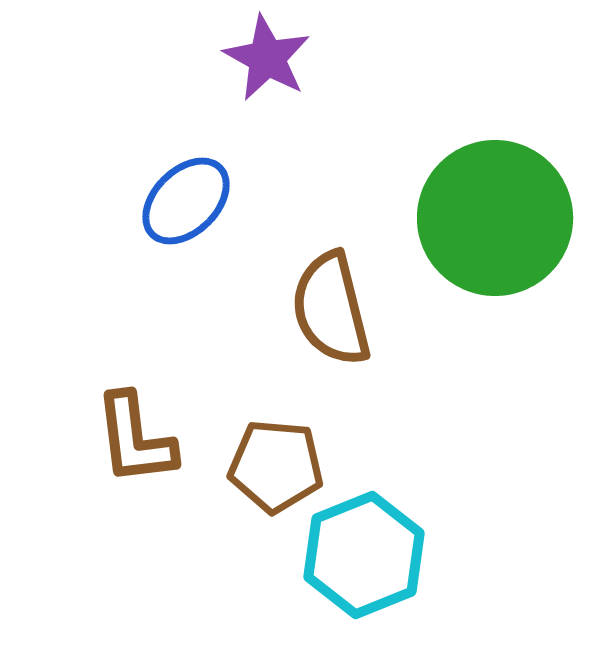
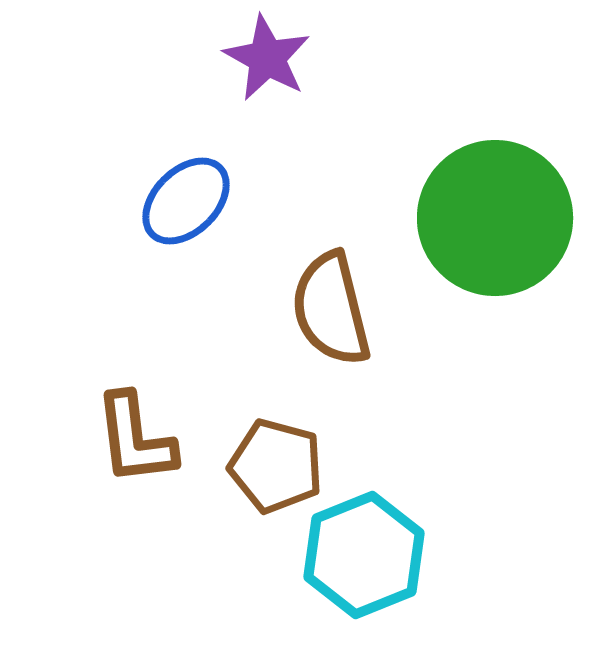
brown pentagon: rotated 10 degrees clockwise
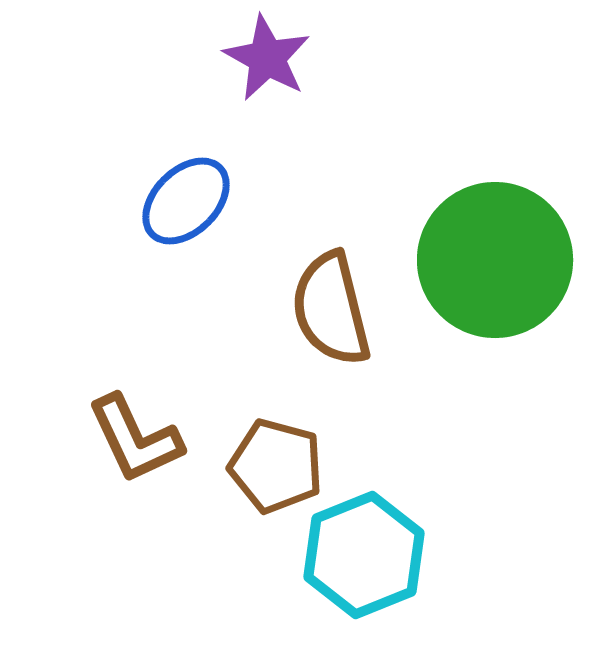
green circle: moved 42 px down
brown L-shape: rotated 18 degrees counterclockwise
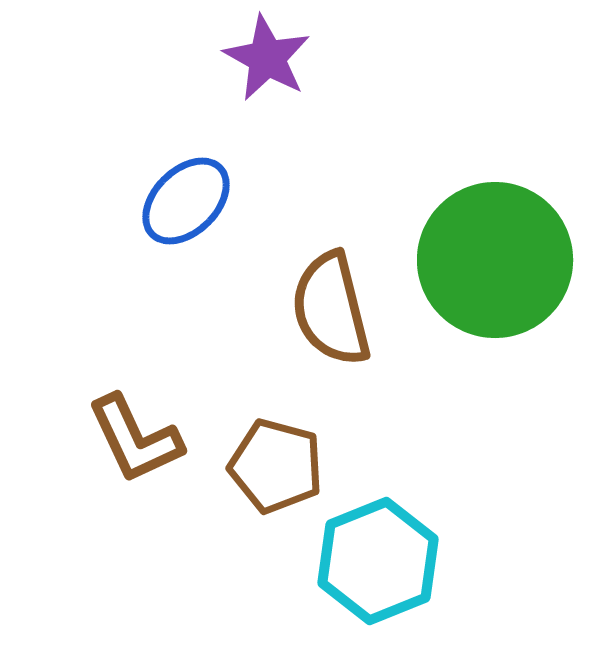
cyan hexagon: moved 14 px right, 6 px down
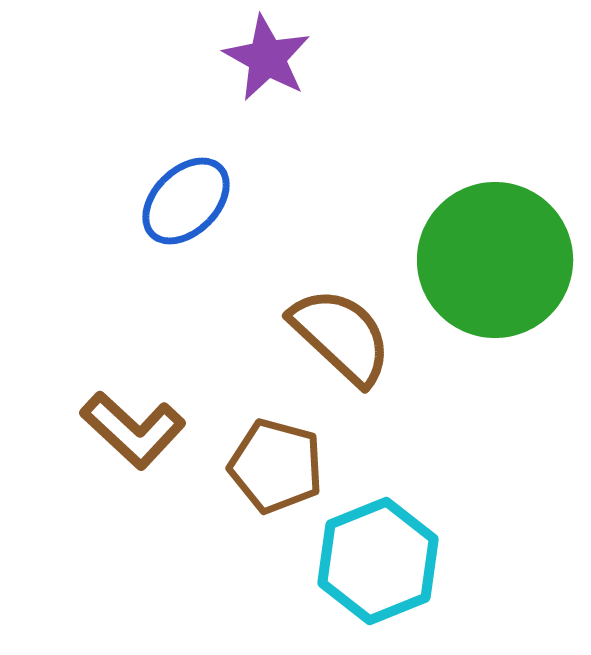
brown semicircle: moved 10 px right, 27 px down; rotated 147 degrees clockwise
brown L-shape: moved 2 px left, 9 px up; rotated 22 degrees counterclockwise
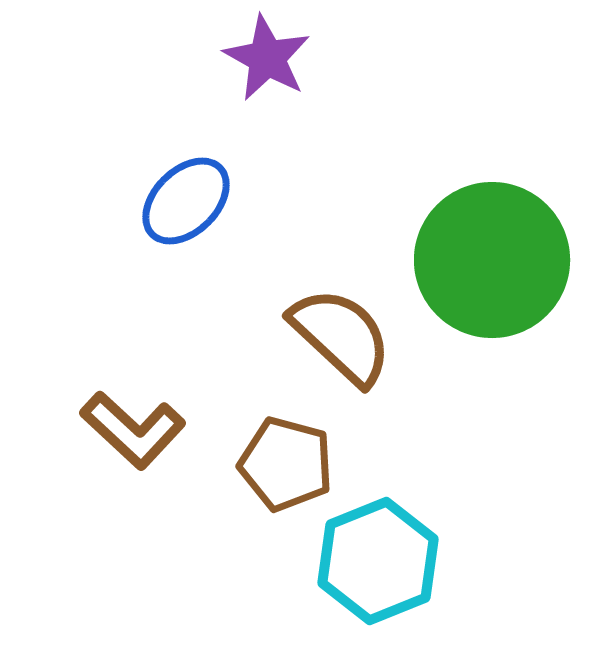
green circle: moved 3 px left
brown pentagon: moved 10 px right, 2 px up
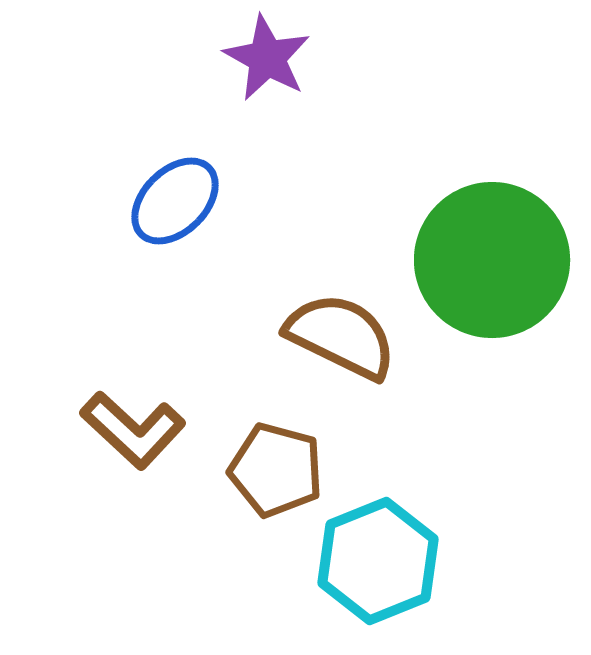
blue ellipse: moved 11 px left
brown semicircle: rotated 17 degrees counterclockwise
brown pentagon: moved 10 px left, 6 px down
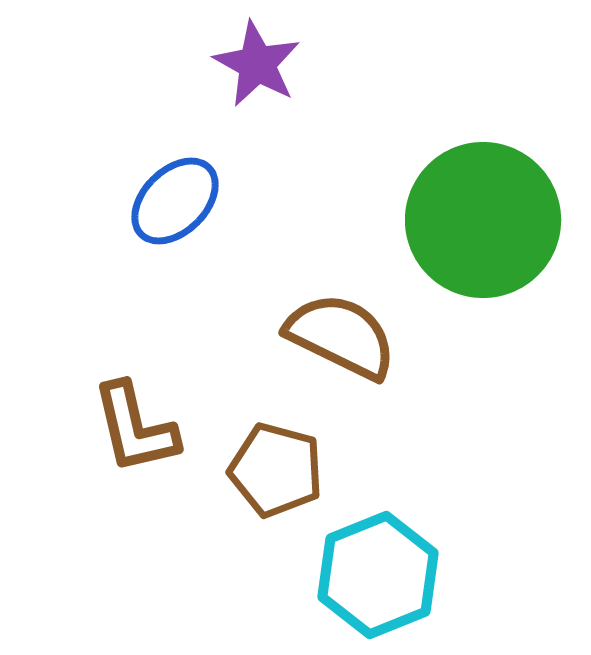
purple star: moved 10 px left, 6 px down
green circle: moved 9 px left, 40 px up
brown L-shape: moved 2 px right, 2 px up; rotated 34 degrees clockwise
cyan hexagon: moved 14 px down
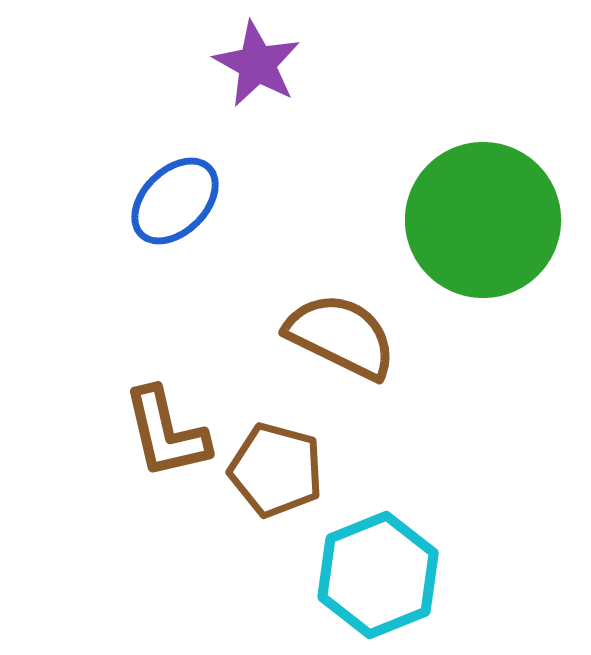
brown L-shape: moved 31 px right, 5 px down
